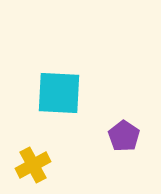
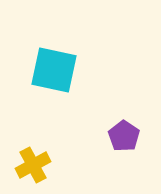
cyan square: moved 5 px left, 23 px up; rotated 9 degrees clockwise
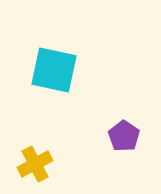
yellow cross: moved 2 px right, 1 px up
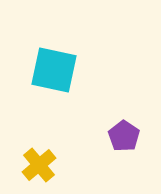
yellow cross: moved 4 px right, 1 px down; rotated 12 degrees counterclockwise
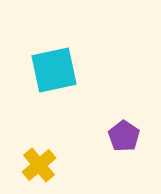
cyan square: rotated 24 degrees counterclockwise
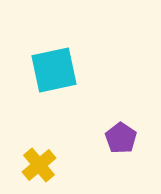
purple pentagon: moved 3 px left, 2 px down
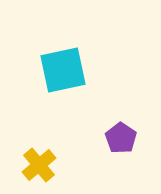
cyan square: moved 9 px right
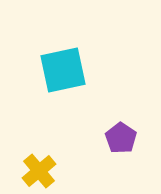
yellow cross: moved 6 px down
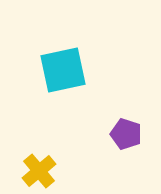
purple pentagon: moved 5 px right, 4 px up; rotated 16 degrees counterclockwise
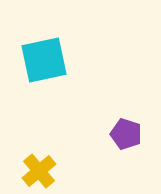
cyan square: moved 19 px left, 10 px up
